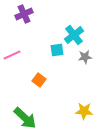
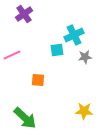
purple cross: rotated 12 degrees counterclockwise
cyan cross: rotated 12 degrees clockwise
orange square: moved 1 px left; rotated 32 degrees counterclockwise
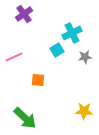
cyan cross: moved 2 px left, 2 px up
cyan square: rotated 24 degrees counterclockwise
pink line: moved 2 px right, 2 px down
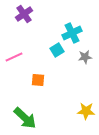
yellow star: moved 2 px right
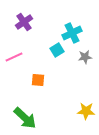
purple cross: moved 8 px down
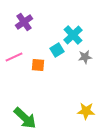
cyan cross: moved 1 px right, 2 px down; rotated 18 degrees counterclockwise
orange square: moved 15 px up
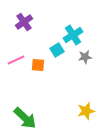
cyan cross: rotated 12 degrees clockwise
pink line: moved 2 px right, 3 px down
yellow star: rotated 18 degrees counterclockwise
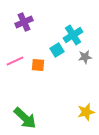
purple cross: rotated 12 degrees clockwise
pink line: moved 1 px left, 1 px down
yellow star: moved 1 px down
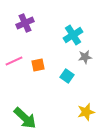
purple cross: moved 1 px right, 1 px down
cyan square: moved 10 px right, 26 px down; rotated 24 degrees counterclockwise
pink line: moved 1 px left
orange square: rotated 16 degrees counterclockwise
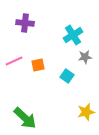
purple cross: rotated 30 degrees clockwise
